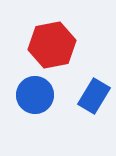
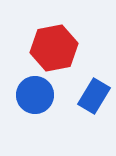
red hexagon: moved 2 px right, 3 px down
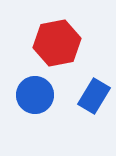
red hexagon: moved 3 px right, 5 px up
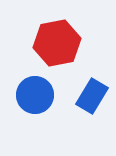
blue rectangle: moved 2 px left
